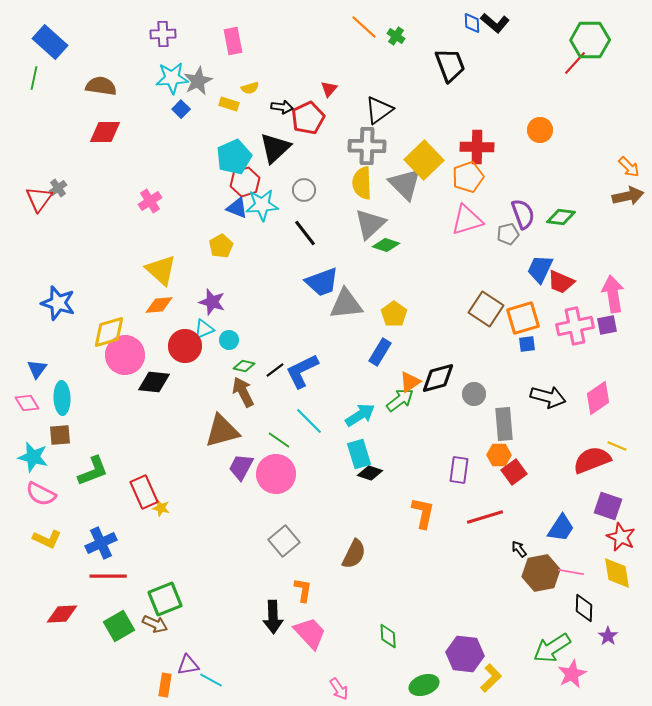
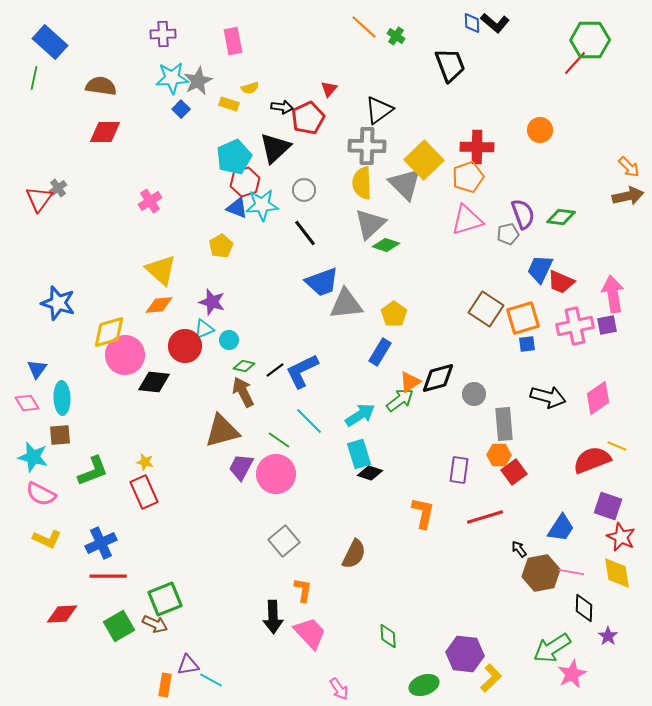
yellow star at (161, 508): moved 16 px left, 46 px up
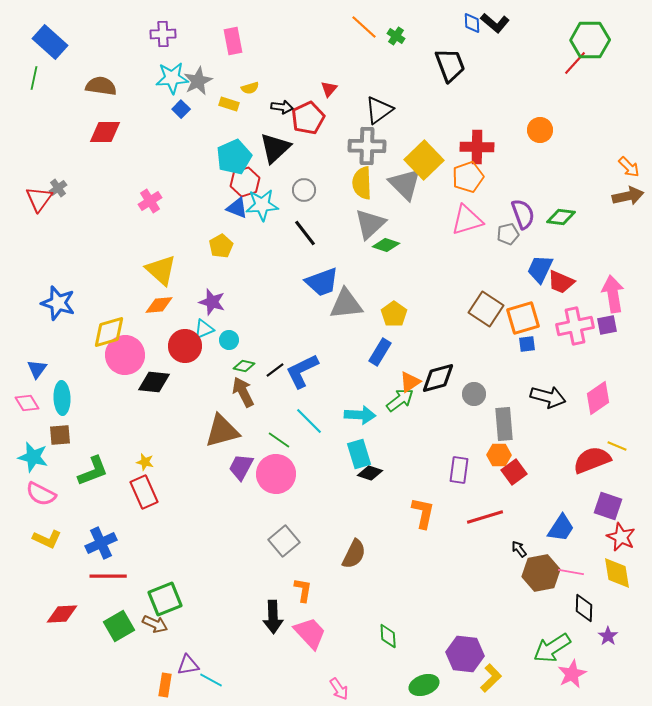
cyan arrow at (360, 415): rotated 36 degrees clockwise
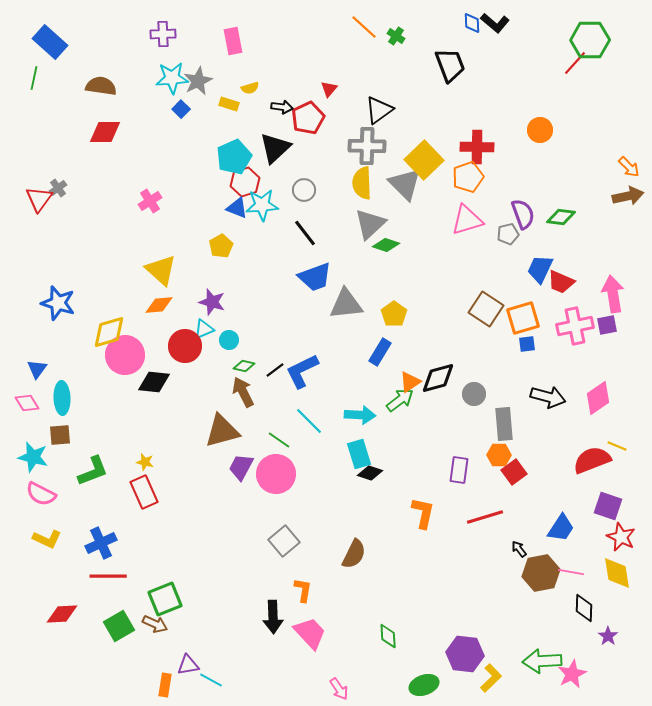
blue trapezoid at (322, 282): moved 7 px left, 5 px up
green arrow at (552, 648): moved 10 px left, 13 px down; rotated 30 degrees clockwise
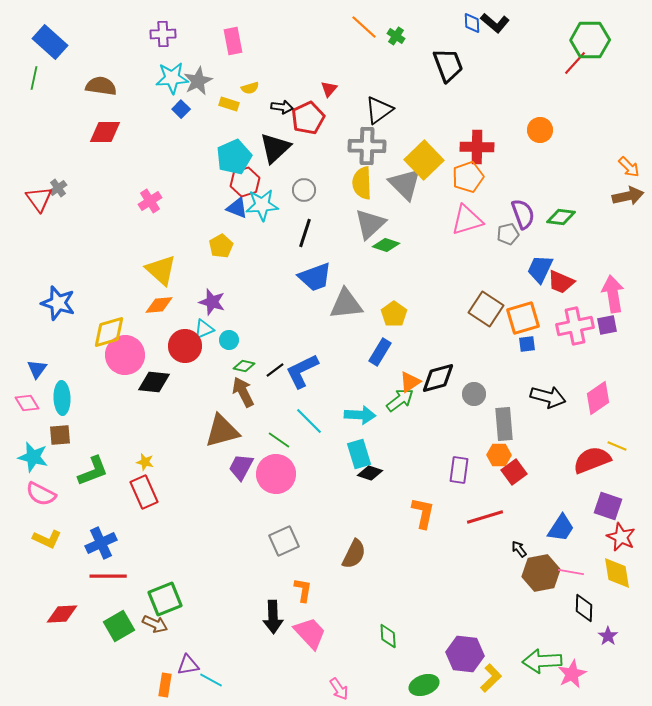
black trapezoid at (450, 65): moved 2 px left
red triangle at (39, 199): rotated 12 degrees counterclockwise
black line at (305, 233): rotated 56 degrees clockwise
gray square at (284, 541): rotated 16 degrees clockwise
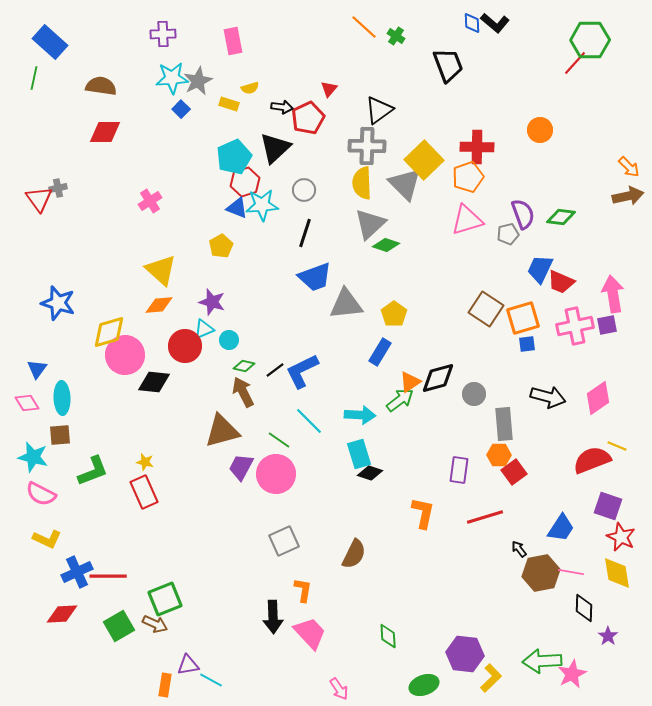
gray cross at (58, 188): rotated 24 degrees clockwise
blue cross at (101, 543): moved 24 px left, 29 px down
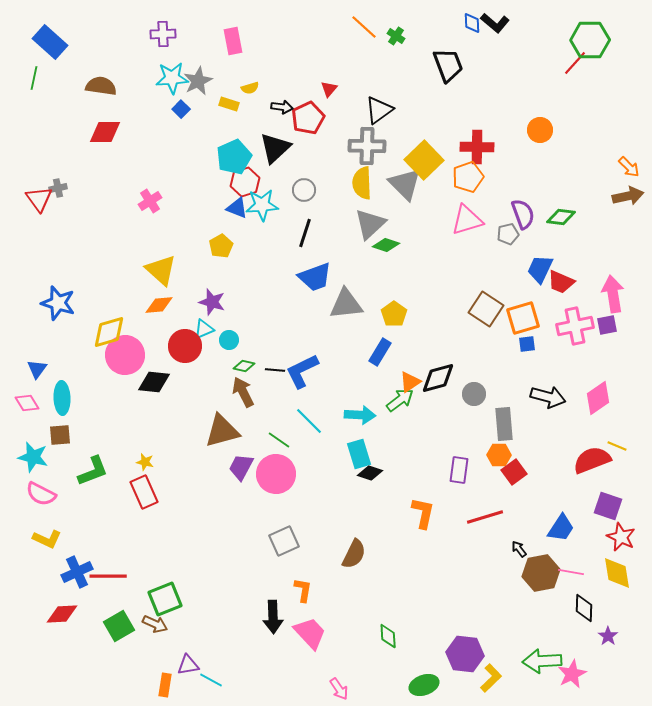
black line at (275, 370): rotated 42 degrees clockwise
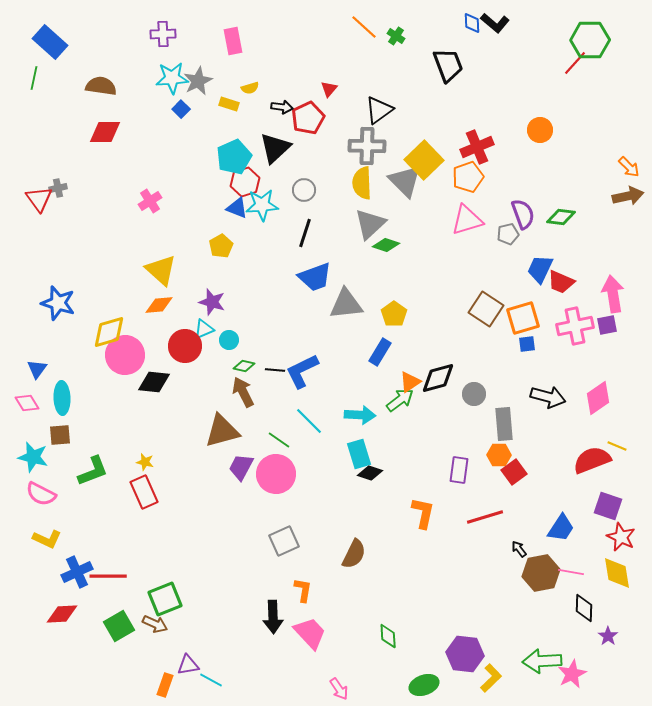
red cross at (477, 147): rotated 24 degrees counterclockwise
gray triangle at (405, 184): moved 3 px up
orange rectangle at (165, 685): rotated 10 degrees clockwise
